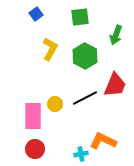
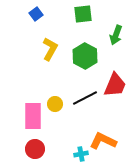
green square: moved 3 px right, 3 px up
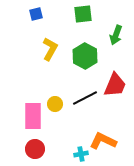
blue square: rotated 24 degrees clockwise
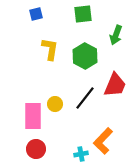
yellow L-shape: rotated 20 degrees counterclockwise
black line: rotated 25 degrees counterclockwise
orange L-shape: rotated 72 degrees counterclockwise
red circle: moved 1 px right
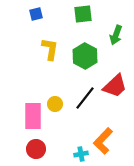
red trapezoid: moved 1 px down; rotated 24 degrees clockwise
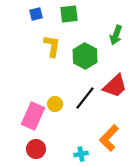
green square: moved 14 px left
yellow L-shape: moved 2 px right, 3 px up
pink rectangle: rotated 24 degrees clockwise
orange L-shape: moved 6 px right, 3 px up
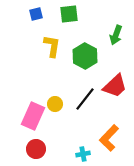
black line: moved 1 px down
cyan cross: moved 2 px right
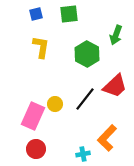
yellow L-shape: moved 11 px left, 1 px down
green hexagon: moved 2 px right, 2 px up
orange L-shape: moved 2 px left
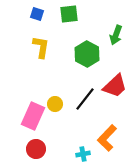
blue square: moved 1 px right; rotated 32 degrees clockwise
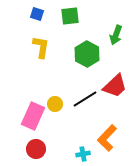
green square: moved 1 px right, 2 px down
black line: rotated 20 degrees clockwise
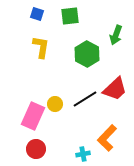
red trapezoid: moved 3 px down
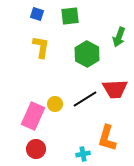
green arrow: moved 3 px right, 2 px down
red trapezoid: rotated 40 degrees clockwise
orange L-shape: rotated 28 degrees counterclockwise
